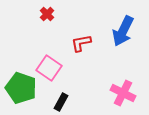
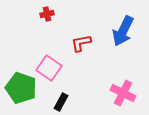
red cross: rotated 32 degrees clockwise
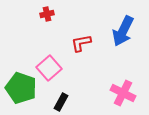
pink square: rotated 15 degrees clockwise
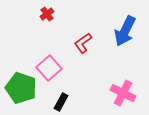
red cross: rotated 24 degrees counterclockwise
blue arrow: moved 2 px right
red L-shape: moved 2 px right; rotated 25 degrees counterclockwise
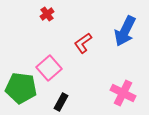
green pentagon: rotated 12 degrees counterclockwise
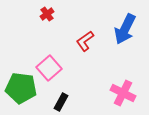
blue arrow: moved 2 px up
red L-shape: moved 2 px right, 2 px up
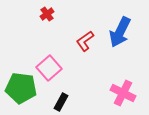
blue arrow: moved 5 px left, 3 px down
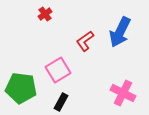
red cross: moved 2 px left
pink square: moved 9 px right, 2 px down; rotated 10 degrees clockwise
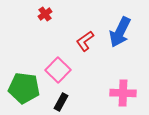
pink square: rotated 15 degrees counterclockwise
green pentagon: moved 3 px right
pink cross: rotated 25 degrees counterclockwise
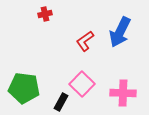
red cross: rotated 24 degrees clockwise
pink square: moved 24 px right, 14 px down
